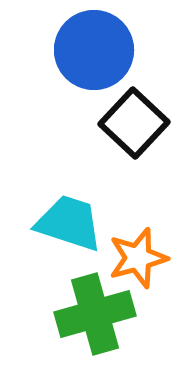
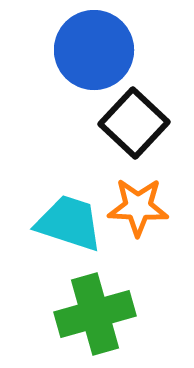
orange star: moved 51 px up; rotated 18 degrees clockwise
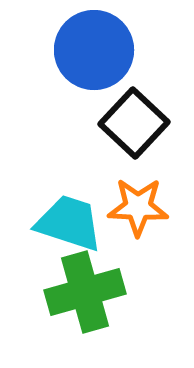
green cross: moved 10 px left, 22 px up
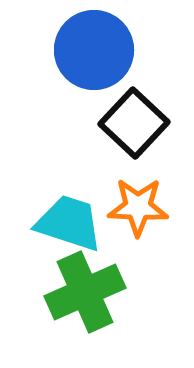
green cross: rotated 8 degrees counterclockwise
